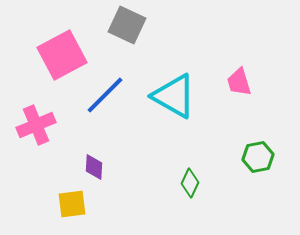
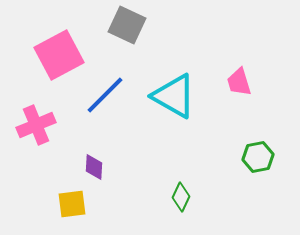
pink square: moved 3 px left
green diamond: moved 9 px left, 14 px down
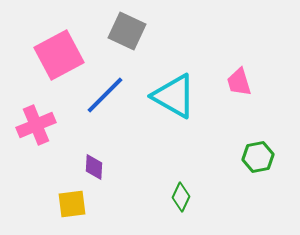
gray square: moved 6 px down
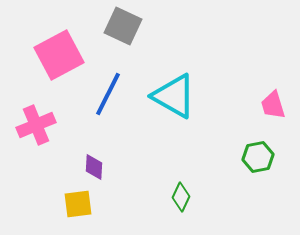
gray square: moved 4 px left, 5 px up
pink trapezoid: moved 34 px right, 23 px down
blue line: moved 3 px right, 1 px up; rotated 18 degrees counterclockwise
yellow square: moved 6 px right
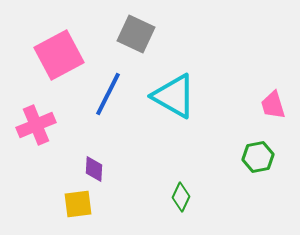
gray square: moved 13 px right, 8 px down
purple diamond: moved 2 px down
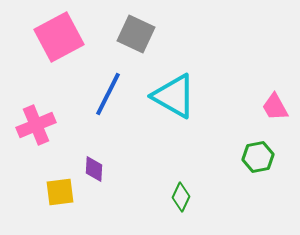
pink square: moved 18 px up
pink trapezoid: moved 2 px right, 2 px down; rotated 12 degrees counterclockwise
yellow square: moved 18 px left, 12 px up
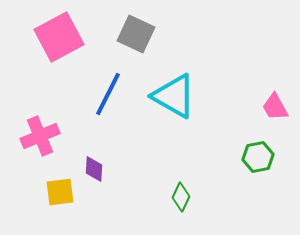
pink cross: moved 4 px right, 11 px down
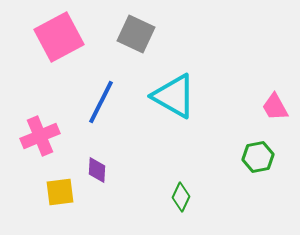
blue line: moved 7 px left, 8 px down
purple diamond: moved 3 px right, 1 px down
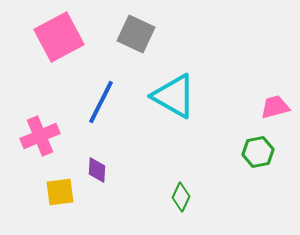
pink trapezoid: rotated 104 degrees clockwise
green hexagon: moved 5 px up
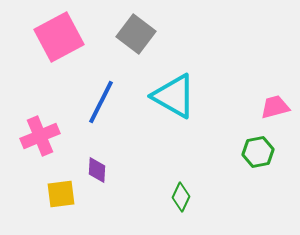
gray square: rotated 12 degrees clockwise
yellow square: moved 1 px right, 2 px down
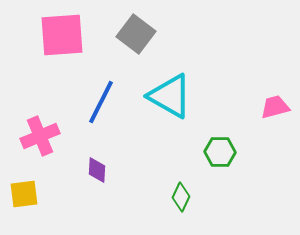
pink square: moved 3 px right, 2 px up; rotated 24 degrees clockwise
cyan triangle: moved 4 px left
green hexagon: moved 38 px left; rotated 12 degrees clockwise
yellow square: moved 37 px left
